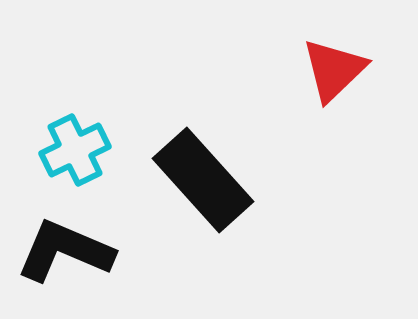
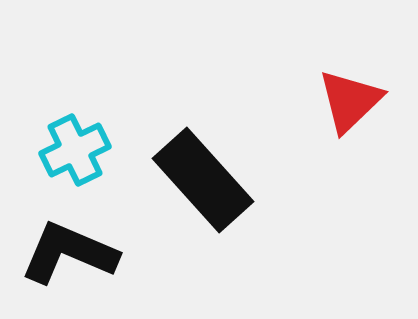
red triangle: moved 16 px right, 31 px down
black L-shape: moved 4 px right, 2 px down
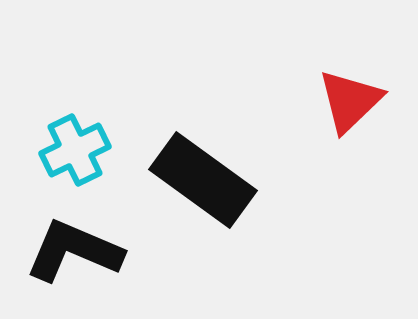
black rectangle: rotated 12 degrees counterclockwise
black L-shape: moved 5 px right, 2 px up
